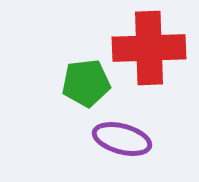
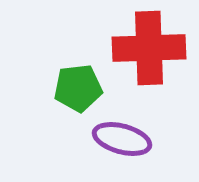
green pentagon: moved 8 px left, 5 px down
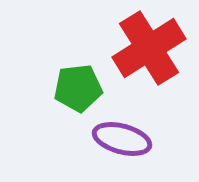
red cross: rotated 30 degrees counterclockwise
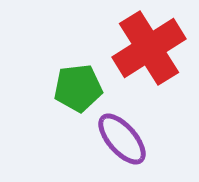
purple ellipse: rotated 34 degrees clockwise
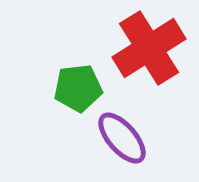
purple ellipse: moved 1 px up
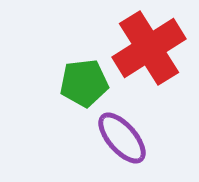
green pentagon: moved 6 px right, 5 px up
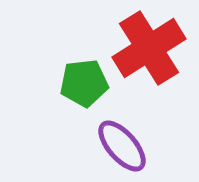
purple ellipse: moved 8 px down
